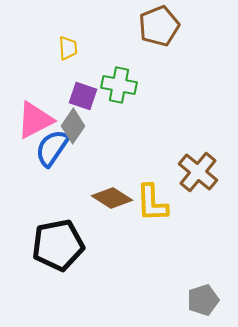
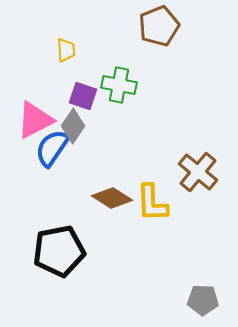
yellow trapezoid: moved 2 px left, 2 px down
black pentagon: moved 1 px right, 6 px down
gray pentagon: rotated 20 degrees clockwise
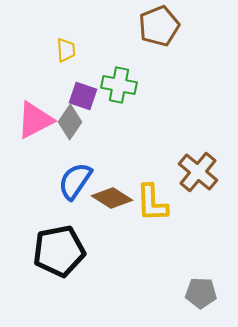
gray diamond: moved 3 px left, 4 px up
blue semicircle: moved 23 px right, 33 px down
gray pentagon: moved 2 px left, 7 px up
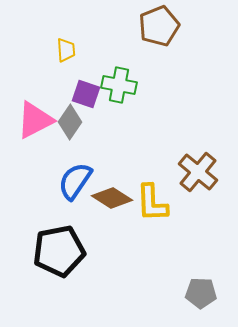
purple square: moved 3 px right, 2 px up
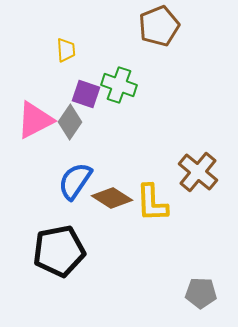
green cross: rotated 8 degrees clockwise
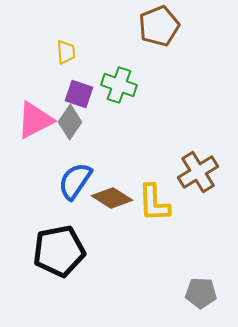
yellow trapezoid: moved 2 px down
purple square: moved 7 px left
brown cross: rotated 18 degrees clockwise
yellow L-shape: moved 2 px right
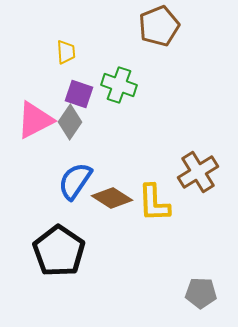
black pentagon: rotated 27 degrees counterclockwise
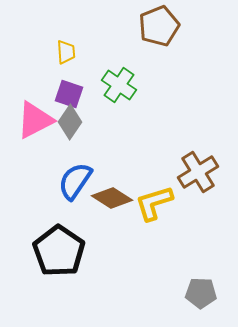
green cross: rotated 16 degrees clockwise
purple square: moved 10 px left
yellow L-shape: rotated 75 degrees clockwise
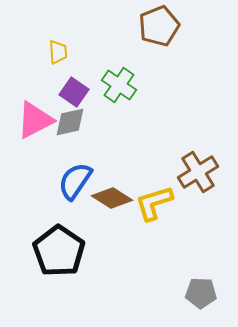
yellow trapezoid: moved 8 px left
purple square: moved 5 px right, 2 px up; rotated 16 degrees clockwise
gray diamond: rotated 44 degrees clockwise
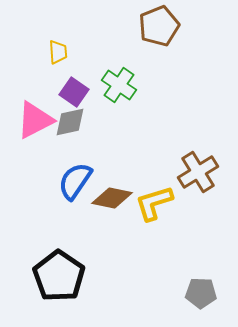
brown diamond: rotated 21 degrees counterclockwise
black pentagon: moved 25 px down
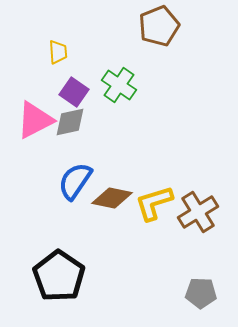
brown cross: moved 40 px down
